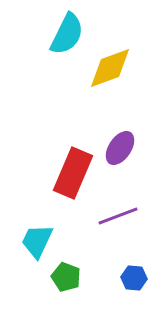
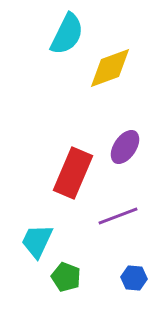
purple ellipse: moved 5 px right, 1 px up
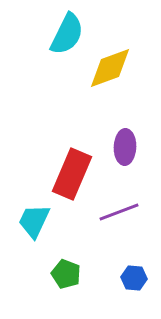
purple ellipse: rotated 32 degrees counterclockwise
red rectangle: moved 1 px left, 1 px down
purple line: moved 1 px right, 4 px up
cyan trapezoid: moved 3 px left, 20 px up
green pentagon: moved 3 px up
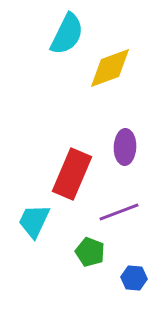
green pentagon: moved 24 px right, 22 px up
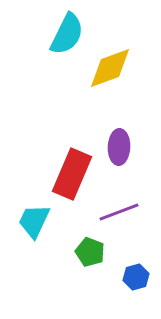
purple ellipse: moved 6 px left
blue hexagon: moved 2 px right, 1 px up; rotated 20 degrees counterclockwise
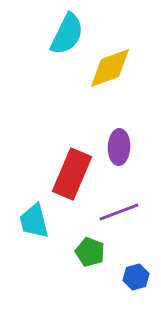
cyan trapezoid: rotated 39 degrees counterclockwise
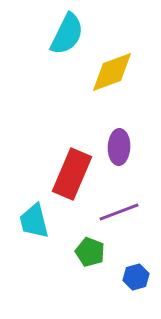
yellow diamond: moved 2 px right, 4 px down
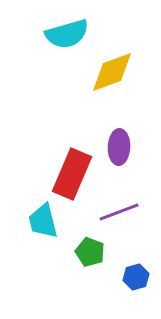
cyan semicircle: rotated 48 degrees clockwise
cyan trapezoid: moved 9 px right
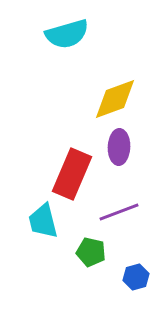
yellow diamond: moved 3 px right, 27 px down
green pentagon: moved 1 px right; rotated 8 degrees counterclockwise
